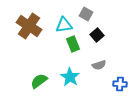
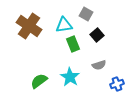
blue cross: moved 3 px left; rotated 24 degrees counterclockwise
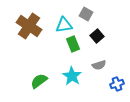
black square: moved 1 px down
cyan star: moved 2 px right, 1 px up
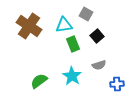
blue cross: rotated 16 degrees clockwise
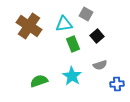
cyan triangle: moved 1 px up
gray semicircle: moved 1 px right
green semicircle: rotated 18 degrees clockwise
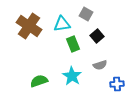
cyan triangle: moved 2 px left
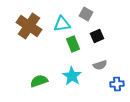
black square: rotated 16 degrees clockwise
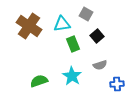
black square: rotated 16 degrees counterclockwise
